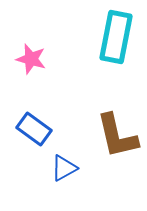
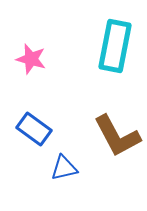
cyan rectangle: moved 1 px left, 9 px down
brown L-shape: rotated 15 degrees counterclockwise
blue triangle: rotated 16 degrees clockwise
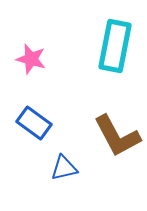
blue rectangle: moved 6 px up
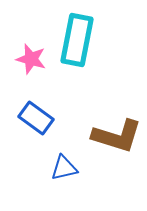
cyan rectangle: moved 38 px left, 6 px up
blue rectangle: moved 2 px right, 5 px up
brown L-shape: rotated 45 degrees counterclockwise
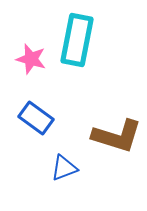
blue triangle: rotated 8 degrees counterclockwise
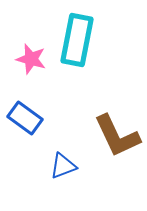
blue rectangle: moved 11 px left
brown L-shape: rotated 48 degrees clockwise
blue triangle: moved 1 px left, 2 px up
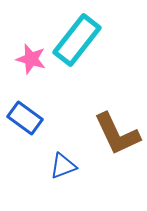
cyan rectangle: rotated 27 degrees clockwise
brown L-shape: moved 2 px up
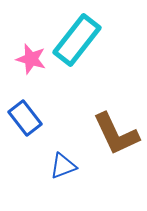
blue rectangle: rotated 16 degrees clockwise
brown L-shape: moved 1 px left
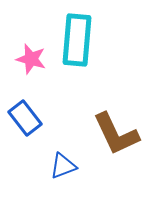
cyan rectangle: rotated 33 degrees counterclockwise
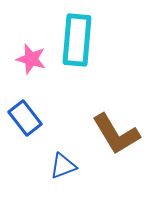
brown L-shape: rotated 6 degrees counterclockwise
